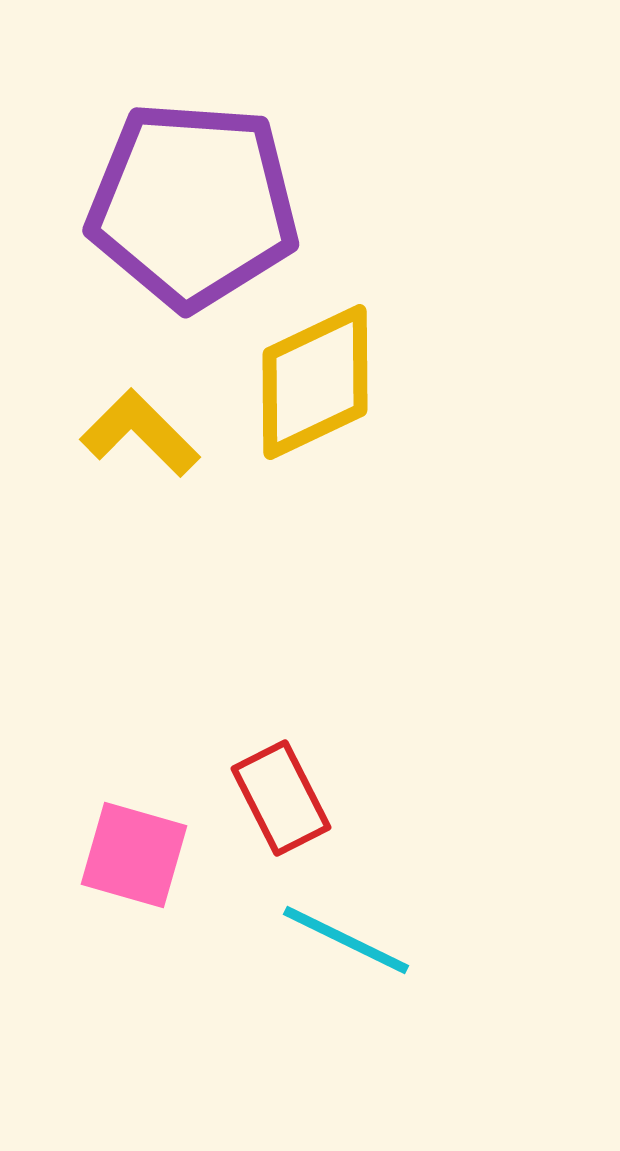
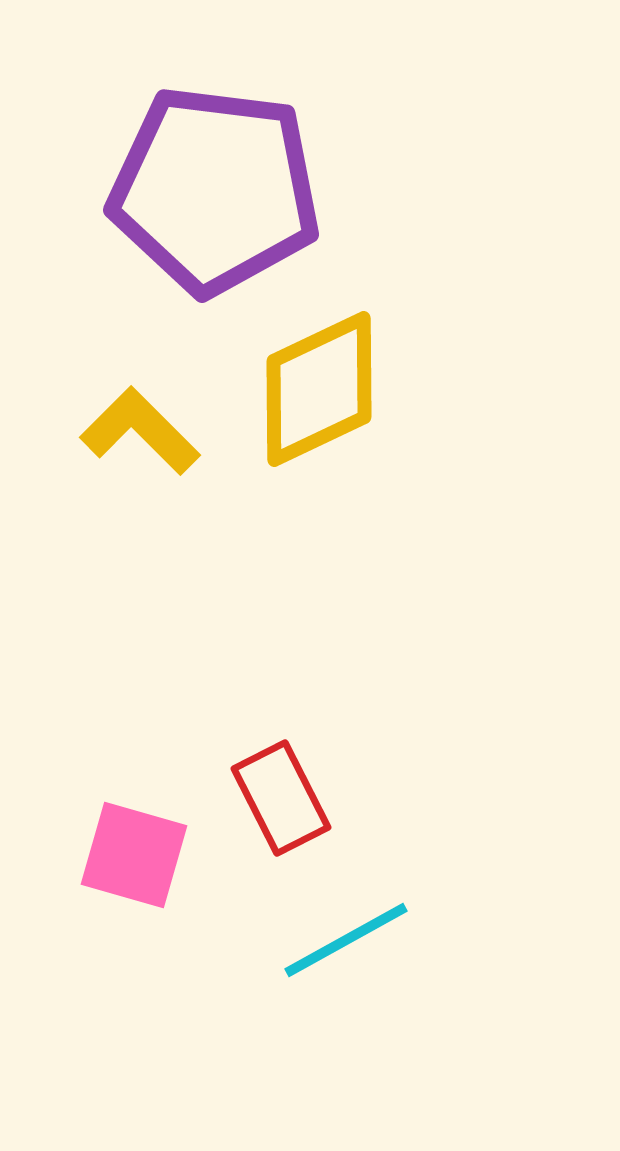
purple pentagon: moved 22 px right, 15 px up; rotated 3 degrees clockwise
yellow diamond: moved 4 px right, 7 px down
yellow L-shape: moved 2 px up
cyan line: rotated 55 degrees counterclockwise
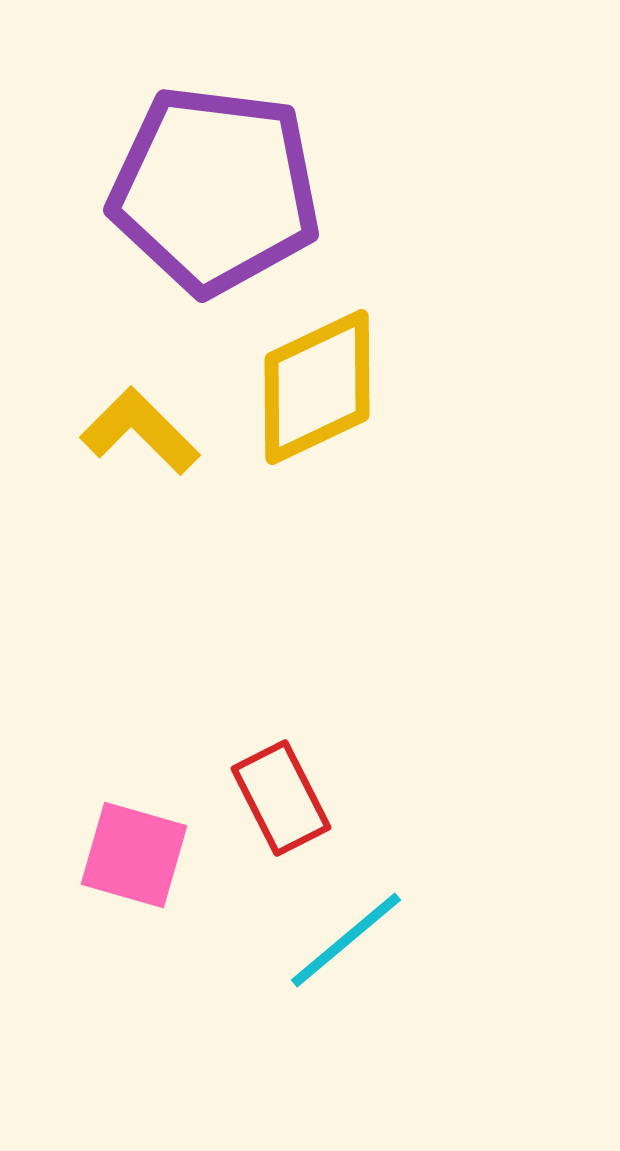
yellow diamond: moved 2 px left, 2 px up
cyan line: rotated 11 degrees counterclockwise
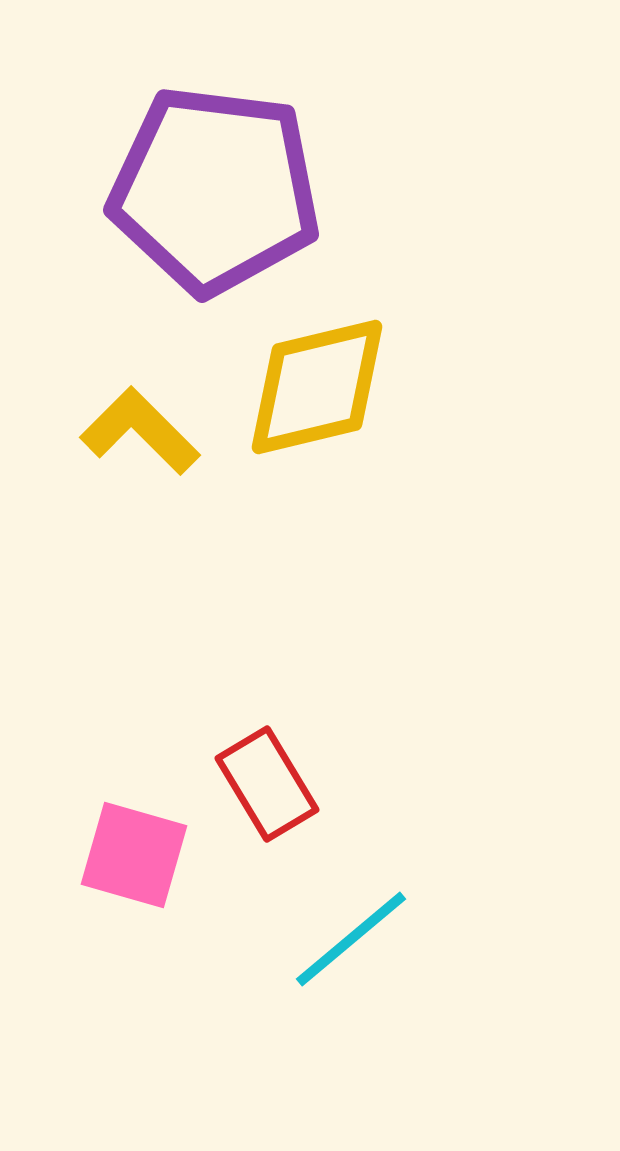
yellow diamond: rotated 12 degrees clockwise
red rectangle: moved 14 px left, 14 px up; rotated 4 degrees counterclockwise
cyan line: moved 5 px right, 1 px up
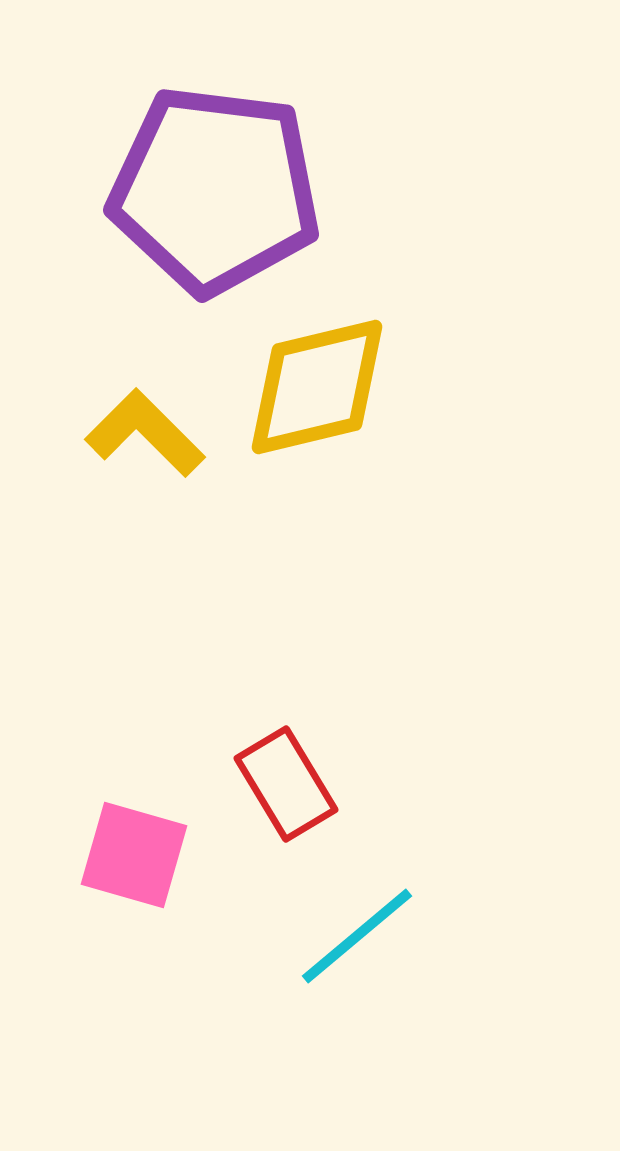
yellow L-shape: moved 5 px right, 2 px down
red rectangle: moved 19 px right
cyan line: moved 6 px right, 3 px up
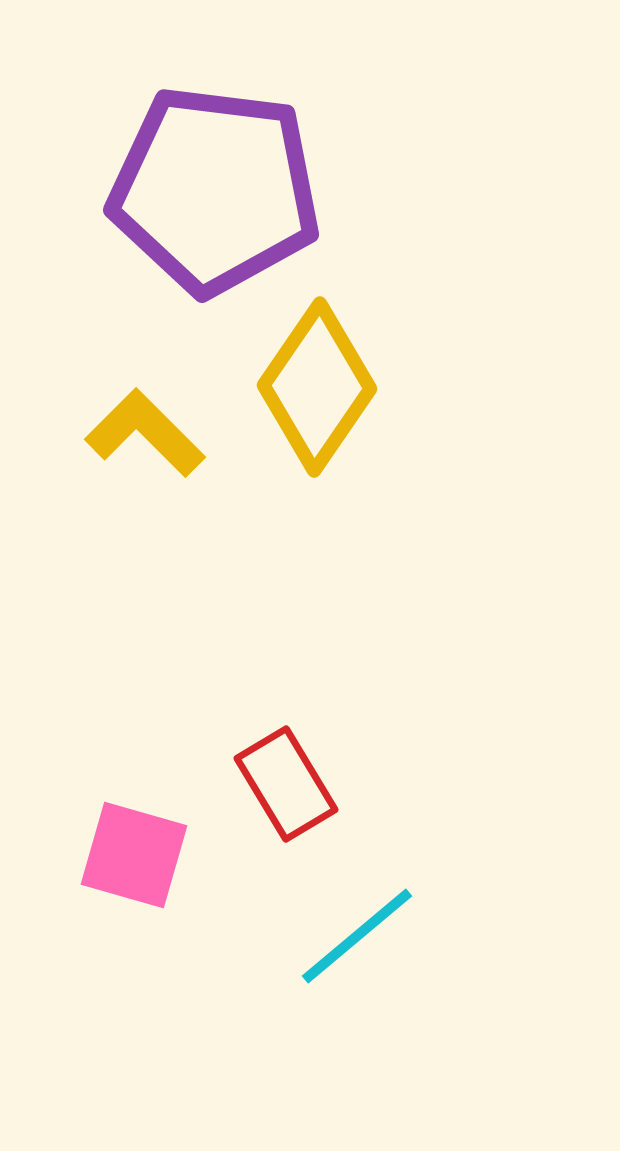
yellow diamond: rotated 42 degrees counterclockwise
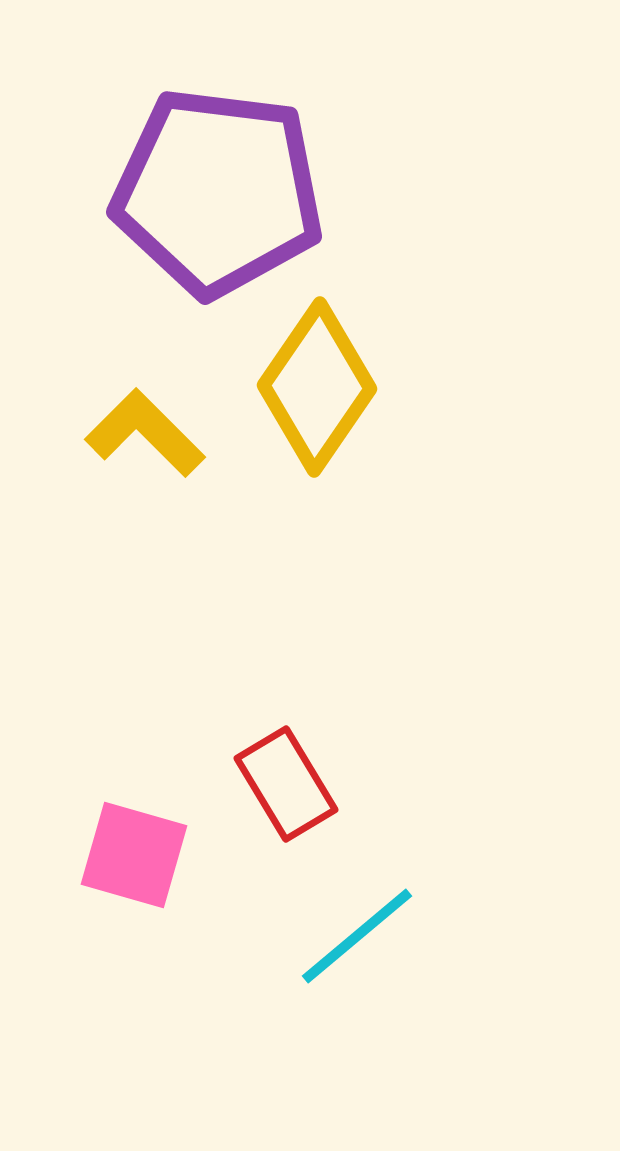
purple pentagon: moved 3 px right, 2 px down
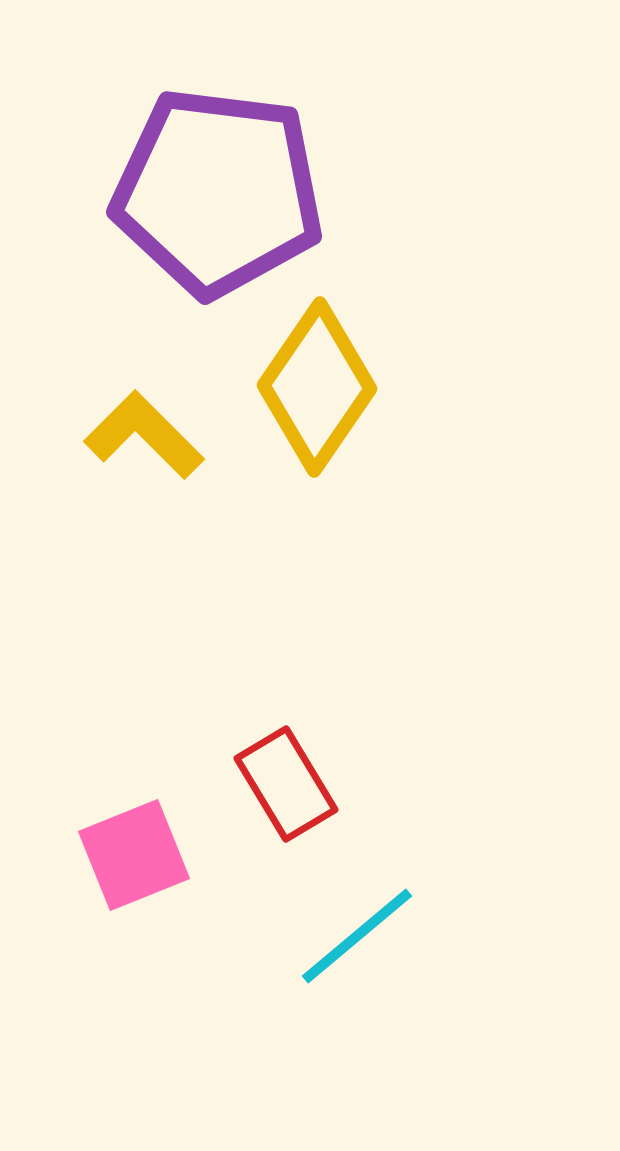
yellow L-shape: moved 1 px left, 2 px down
pink square: rotated 38 degrees counterclockwise
